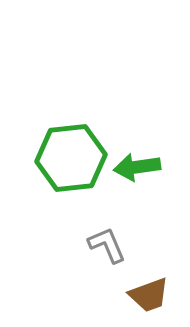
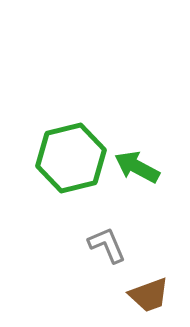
green hexagon: rotated 8 degrees counterclockwise
green arrow: rotated 36 degrees clockwise
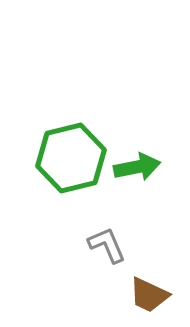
green arrow: rotated 141 degrees clockwise
brown trapezoid: rotated 45 degrees clockwise
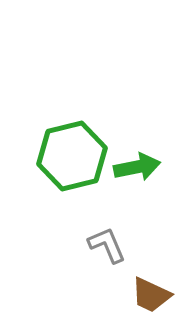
green hexagon: moved 1 px right, 2 px up
brown trapezoid: moved 2 px right
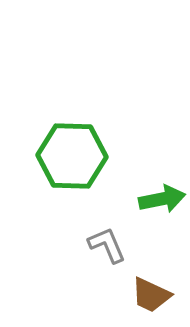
green hexagon: rotated 16 degrees clockwise
green arrow: moved 25 px right, 32 px down
